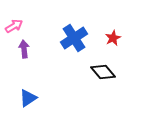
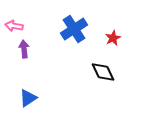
pink arrow: rotated 138 degrees counterclockwise
blue cross: moved 9 px up
black diamond: rotated 15 degrees clockwise
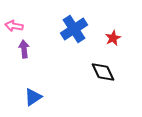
blue triangle: moved 5 px right, 1 px up
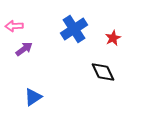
pink arrow: rotated 12 degrees counterclockwise
purple arrow: rotated 60 degrees clockwise
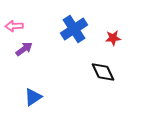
red star: rotated 21 degrees clockwise
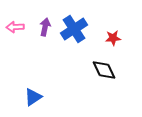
pink arrow: moved 1 px right, 1 px down
purple arrow: moved 21 px right, 22 px up; rotated 42 degrees counterclockwise
black diamond: moved 1 px right, 2 px up
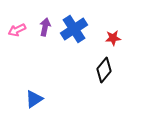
pink arrow: moved 2 px right, 3 px down; rotated 24 degrees counterclockwise
black diamond: rotated 65 degrees clockwise
blue triangle: moved 1 px right, 2 px down
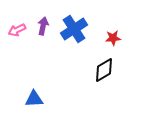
purple arrow: moved 2 px left, 1 px up
black diamond: rotated 20 degrees clockwise
blue triangle: rotated 30 degrees clockwise
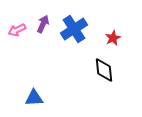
purple arrow: moved 2 px up; rotated 12 degrees clockwise
red star: rotated 21 degrees counterclockwise
black diamond: rotated 65 degrees counterclockwise
blue triangle: moved 1 px up
